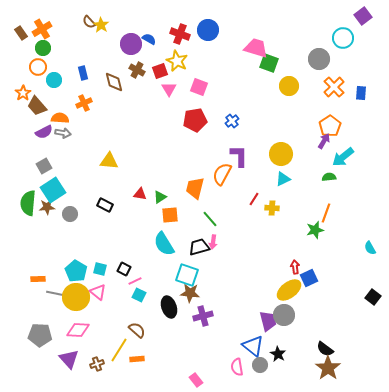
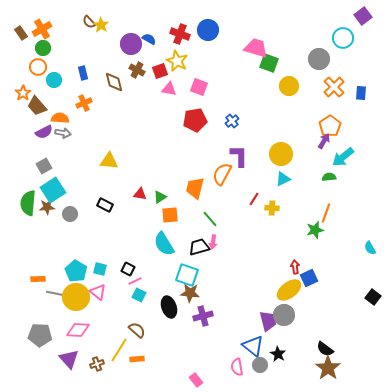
pink triangle at (169, 89): rotated 49 degrees counterclockwise
black square at (124, 269): moved 4 px right
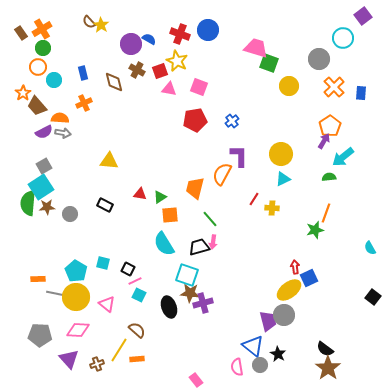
cyan square at (53, 190): moved 12 px left, 3 px up
cyan square at (100, 269): moved 3 px right, 6 px up
pink triangle at (98, 292): moved 9 px right, 12 px down
purple cross at (203, 316): moved 13 px up
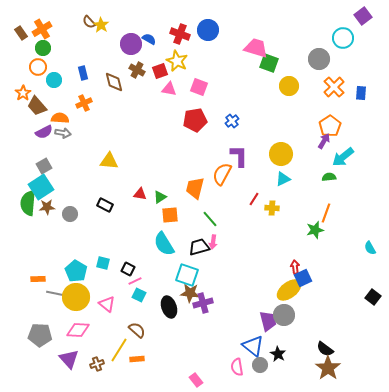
blue square at (309, 278): moved 6 px left
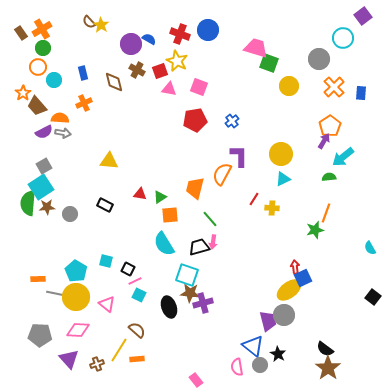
cyan square at (103, 263): moved 3 px right, 2 px up
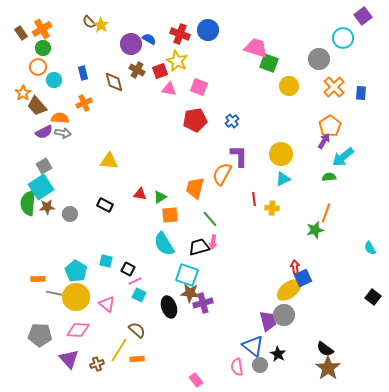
red line at (254, 199): rotated 40 degrees counterclockwise
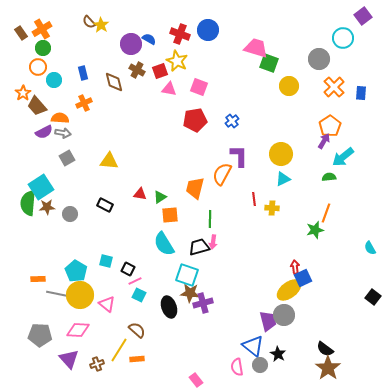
gray square at (44, 166): moved 23 px right, 8 px up
green line at (210, 219): rotated 42 degrees clockwise
yellow circle at (76, 297): moved 4 px right, 2 px up
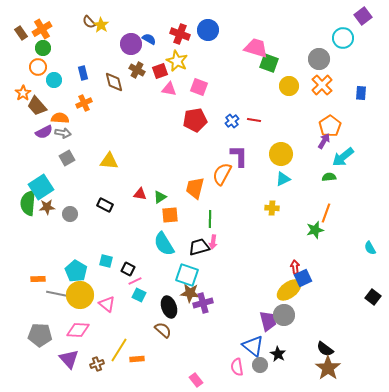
orange cross at (334, 87): moved 12 px left, 2 px up
red line at (254, 199): moved 79 px up; rotated 72 degrees counterclockwise
brown semicircle at (137, 330): moved 26 px right
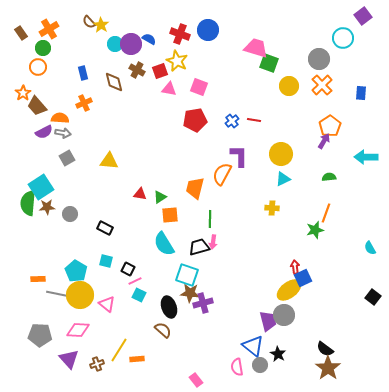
orange cross at (42, 29): moved 7 px right
cyan circle at (54, 80): moved 61 px right, 36 px up
cyan arrow at (343, 157): moved 23 px right; rotated 40 degrees clockwise
black rectangle at (105, 205): moved 23 px down
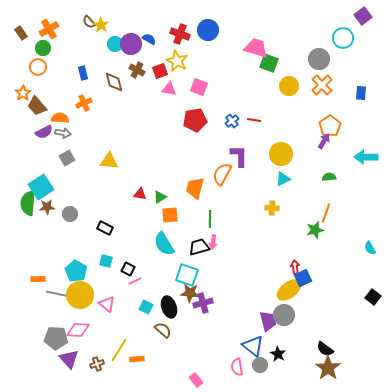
cyan square at (139, 295): moved 7 px right, 12 px down
gray pentagon at (40, 335): moved 16 px right, 3 px down
